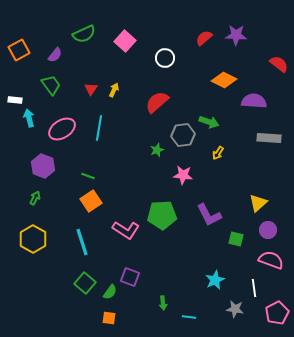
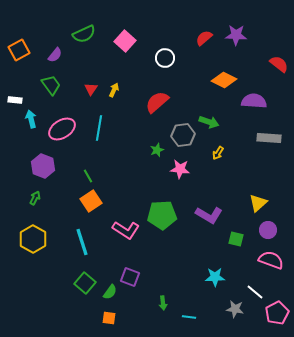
cyan arrow at (29, 118): moved 2 px right, 1 px down
pink star at (183, 175): moved 3 px left, 6 px up
green line at (88, 176): rotated 40 degrees clockwise
purple L-shape at (209, 215): rotated 32 degrees counterclockwise
cyan star at (215, 280): moved 3 px up; rotated 24 degrees clockwise
white line at (254, 288): moved 1 px right, 4 px down; rotated 42 degrees counterclockwise
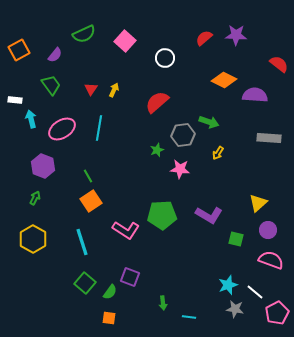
purple semicircle at (254, 101): moved 1 px right, 6 px up
cyan star at (215, 277): moved 13 px right, 8 px down; rotated 18 degrees counterclockwise
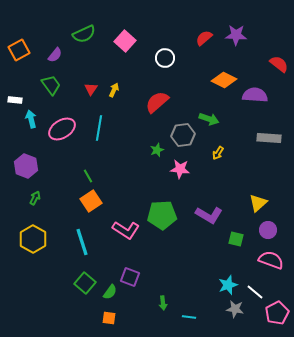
green arrow at (209, 122): moved 3 px up
purple hexagon at (43, 166): moved 17 px left
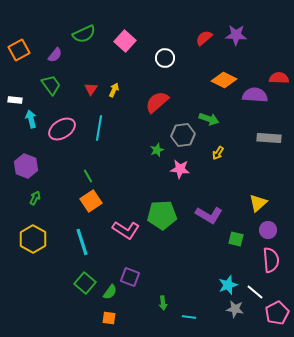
red semicircle at (279, 64): moved 14 px down; rotated 36 degrees counterclockwise
pink semicircle at (271, 260): rotated 65 degrees clockwise
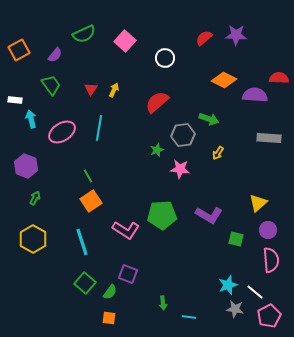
pink ellipse at (62, 129): moved 3 px down
purple square at (130, 277): moved 2 px left, 3 px up
pink pentagon at (277, 313): moved 8 px left, 3 px down
